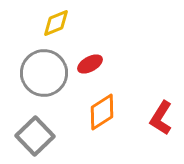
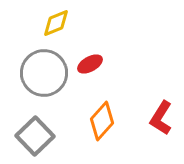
orange diamond: moved 9 px down; rotated 15 degrees counterclockwise
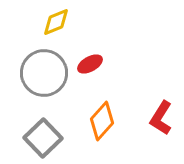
yellow diamond: moved 1 px up
gray square: moved 8 px right, 2 px down
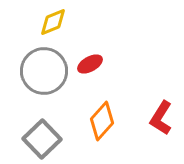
yellow diamond: moved 3 px left
gray circle: moved 2 px up
gray square: moved 1 px left, 1 px down
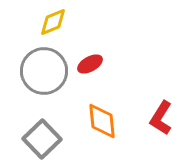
orange diamond: rotated 48 degrees counterclockwise
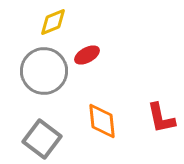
red ellipse: moved 3 px left, 9 px up
red L-shape: rotated 44 degrees counterclockwise
gray square: rotated 9 degrees counterclockwise
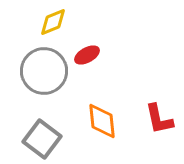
red L-shape: moved 2 px left, 1 px down
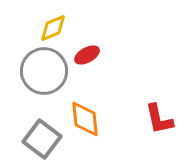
yellow diamond: moved 6 px down
orange diamond: moved 17 px left, 2 px up
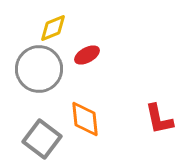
gray circle: moved 5 px left, 2 px up
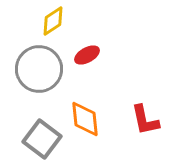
yellow diamond: moved 7 px up; rotated 12 degrees counterclockwise
red L-shape: moved 14 px left, 1 px down
